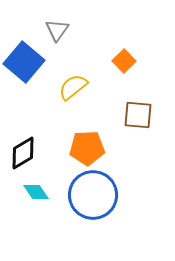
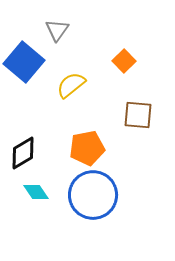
yellow semicircle: moved 2 px left, 2 px up
orange pentagon: rotated 8 degrees counterclockwise
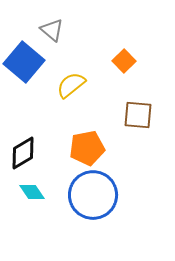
gray triangle: moved 5 px left; rotated 25 degrees counterclockwise
cyan diamond: moved 4 px left
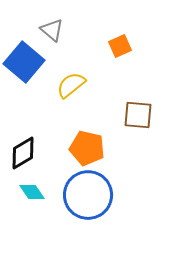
orange square: moved 4 px left, 15 px up; rotated 20 degrees clockwise
orange pentagon: rotated 24 degrees clockwise
blue circle: moved 5 px left
